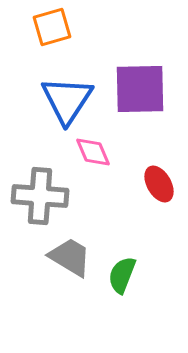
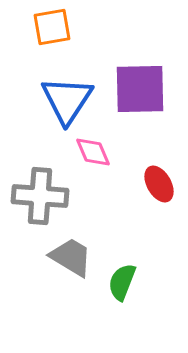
orange square: rotated 6 degrees clockwise
gray trapezoid: moved 1 px right
green semicircle: moved 7 px down
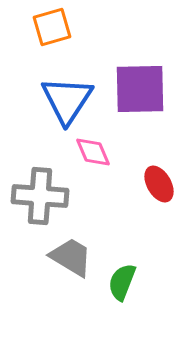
orange square: rotated 6 degrees counterclockwise
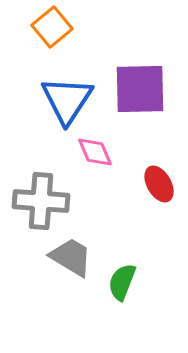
orange square: rotated 24 degrees counterclockwise
pink diamond: moved 2 px right
gray cross: moved 1 px right, 5 px down
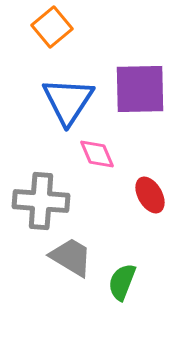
blue triangle: moved 1 px right, 1 px down
pink diamond: moved 2 px right, 2 px down
red ellipse: moved 9 px left, 11 px down
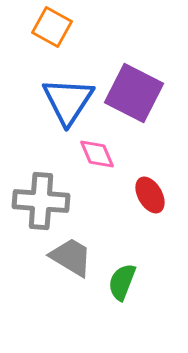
orange square: rotated 21 degrees counterclockwise
purple square: moved 6 px left, 4 px down; rotated 28 degrees clockwise
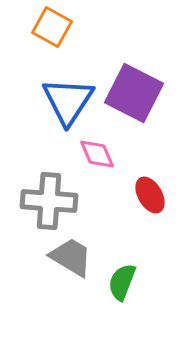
gray cross: moved 8 px right
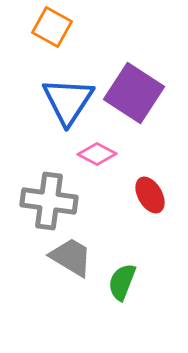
purple square: rotated 6 degrees clockwise
pink diamond: rotated 39 degrees counterclockwise
gray cross: rotated 4 degrees clockwise
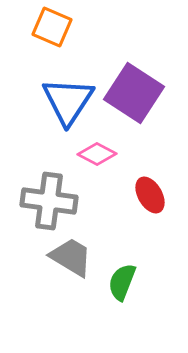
orange square: rotated 6 degrees counterclockwise
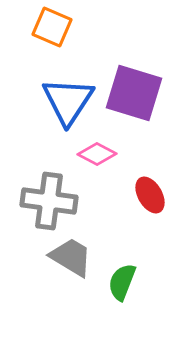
purple square: rotated 16 degrees counterclockwise
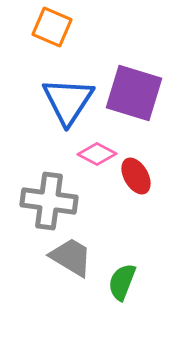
red ellipse: moved 14 px left, 19 px up
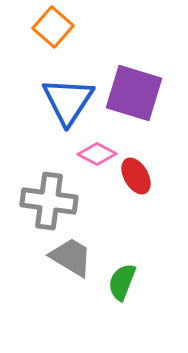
orange square: moved 1 px right; rotated 18 degrees clockwise
